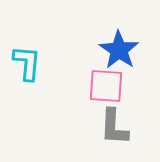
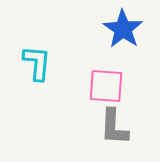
blue star: moved 4 px right, 21 px up
cyan L-shape: moved 10 px right
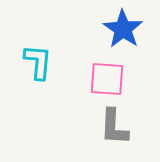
cyan L-shape: moved 1 px right, 1 px up
pink square: moved 1 px right, 7 px up
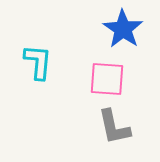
gray L-shape: rotated 15 degrees counterclockwise
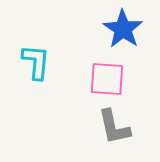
cyan L-shape: moved 2 px left
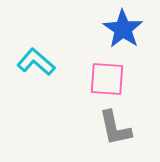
cyan L-shape: rotated 54 degrees counterclockwise
gray L-shape: moved 1 px right, 1 px down
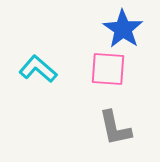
cyan L-shape: moved 2 px right, 7 px down
pink square: moved 1 px right, 10 px up
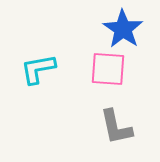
cyan L-shape: rotated 51 degrees counterclockwise
gray L-shape: moved 1 px right, 1 px up
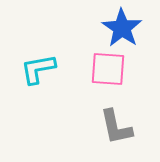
blue star: moved 1 px left, 1 px up
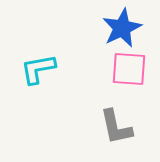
blue star: rotated 12 degrees clockwise
pink square: moved 21 px right
